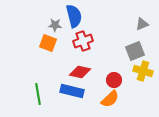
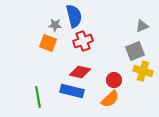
gray triangle: moved 2 px down
green line: moved 3 px down
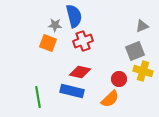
red circle: moved 5 px right, 1 px up
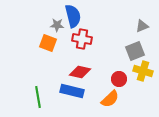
blue semicircle: moved 1 px left
gray star: moved 2 px right
red cross: moved 1 px left, 2 px up; rotated 30 degrees clockwise
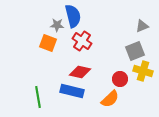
red cross: moved 2 px down; rotated 24 degrees clockwise
red circle: moved 1 px right
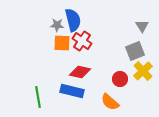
blue semicircle: moved 4 px down
gray triangle: rotated 40 degrees counterclockwise
orange square: moved 14 px right; rotated 18 degrees counterclockwise
yellow cross: rotated 30 degrees clockwise
orange semicircle: moved 3 px down; rotated 84 degrees clockwise
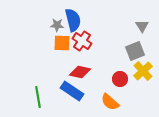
blue rectangle: rotated 20 degrees clockwise
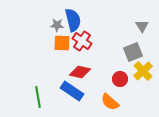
gray square: moved 2 px left, 1 px down
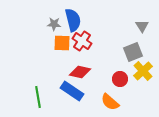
gray star: moved 3 px left, 1 px up
